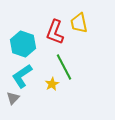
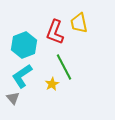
cyan hexagon: moved 1 px right, 1 px down; rotated 20 degrees clockwise
gray triangle: rotated 24 degrees counterclockwise
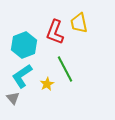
green line: moved 1 px right, 2 px down
yellow star: moved 5 px left
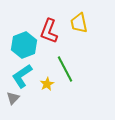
red L-shape: moved 6 px left, 1 px up
gray triangle: rotated 24 degrees clockwise
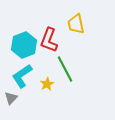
yellow trapezoid: moved 3 px left, 1 px down
red L-shape: moved 9 px down
gray triangle: moved 2 px left
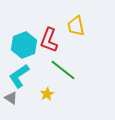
yellow trapezoid: moved 2 px down
green line: moved 2 px left, 1 px down; rotated 24 degrees counterclockwise
cyan L-shape: moved 3 px left
yellow star: moved 10 px down
gray triangle: rotated 40 degrees counterclockwise
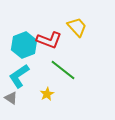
yellow trapezoid: moved 1 px right, 1 px down; rotated 150 degrees clockwise
red L-shape: rotated 90 degrees counterclockwise
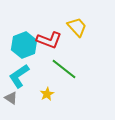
green line: moved 1 px right, 1 px up
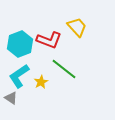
cyan hexagon: moved 4 px left, 1 px up
yellow star: moved 6 px left, 12 px up
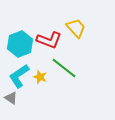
yellow trapezoid: moved 1 px left, 1 px down
green line: moved 1 px up
yellow star: moved 1 px left, 5 px up; rotated 24 degrees counterclockwise
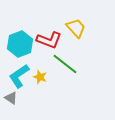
green line: moved 1 px right, 4 px up
